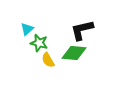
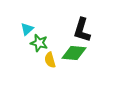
black L-shape: rotated 60 degrees counterclockwise
yellow semicircle: moved 2 px right; rotated 14 degrees clockwise
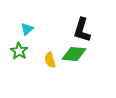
green star: moved 20 px left, 8 px down; rotated 18 degrees clockwise
green diamond: moved 1 px down
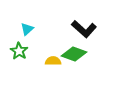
black L-shape: moved 2 px right, 1 px up; rotated 65 degrees counterclockwise
green diamond: rotated 15 degrees clockwise
yellow semicircle: moved 3 px right, 1 px down; rotated 105 degrees clockwise
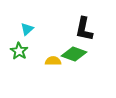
black L-shape: rotated 60 degrees clockwise
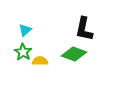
cyan triangle: moved 2 px left, 1 px down
green star: moved 4 px right, 1 px down
yellow semicircle: moved 13 px left
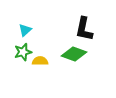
green star: rotated 24 degrees clockwise
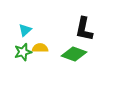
yellow semicircle: moved 13 px up
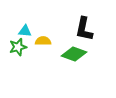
cyan triangle: moved 1 px down; rotated 48 degrees clockwise
yellow semicircle: moved 3 px right, 7 px up
green star: moved 5 px left, 5 px up
